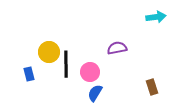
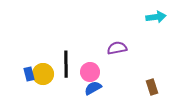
yellow circle: moved 6 px left, 22 px down
blue semicircle: moved 2 px left, 5 px up; rotated 30 degrees clockwise
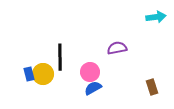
black line: moved 6 px left, 7 px up
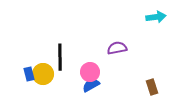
blue semicircle: moved 2 px left, 3 px up
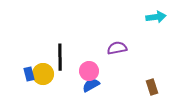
pink circle: moved 1 px left, 1 px up
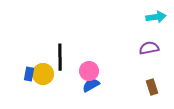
purple semicircle: moved 32 px right
blue rectangle: rotated 24 degrees clockwise
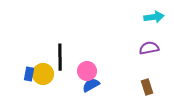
cyan arrow: moved 2 px left
pink circle: moved 2 px left
brown rectangle: moved 5 px left
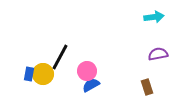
purple semicircle: moved 9 px right, 6 px down
black line: rotated 28 degrees clockwise
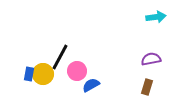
cyan arrow: moved 2 px right
purple semicircle: moved 7 px left, 5 px down
pink circle: moved 10 px left
brown rectangle: rotated 35 degrees clockwise
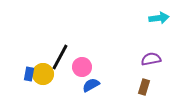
cyan arrow: moved 3 px right, 1 px down
pink circle: moved 5 px right, 4 px up
brown rectangle: moved 3 px left
